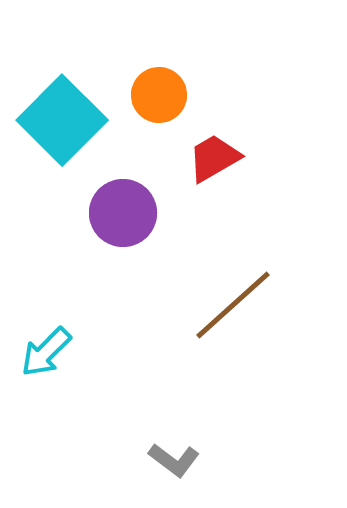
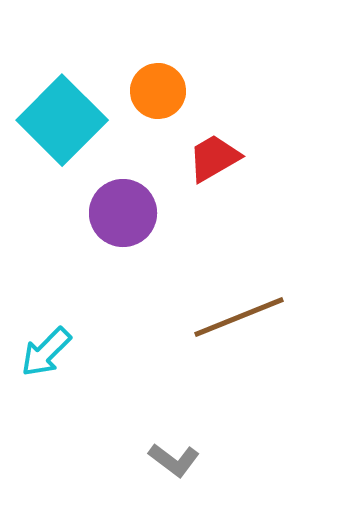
orange circle: moved 1 px left, 4 px up
brown line: moved 6 px right, 12 px down; rotated 20 degrees clockwise
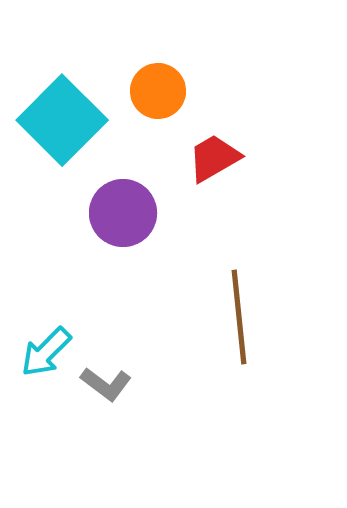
brown line: rotated 74 degrees counterclockwise
gray L-shape: moved 68 px left, 76 px up
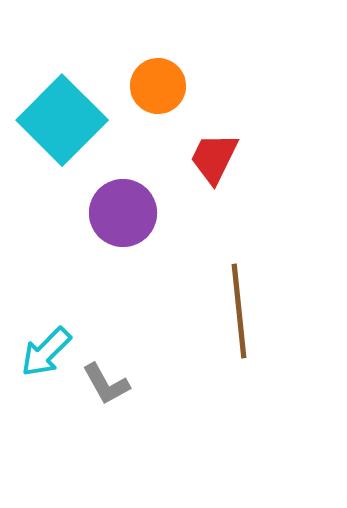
orange circle: moved 5 px up
red trapezoid: rotated 34 degrees counterclockwise
brown line: moved 6 px up
gray L-shape: rotated 24 degrees clockwise
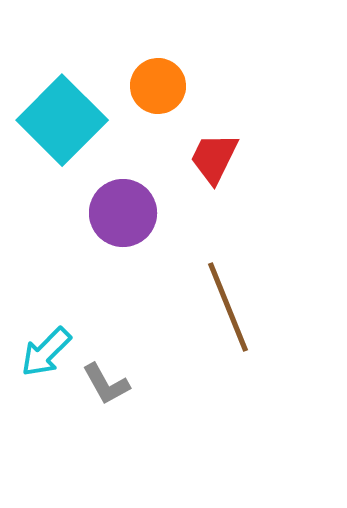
brown line: moved 11 px left, 4 px up; rotated 16 degrees counterclockwise
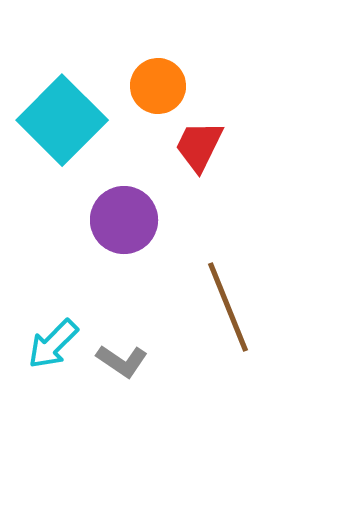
red trapezoid: moved 15 px left, 12 px up
purple circle: moved 1 px right, 7 px down
cyan arrow: moved 7 px right, 8 px up
gray L-shape: moved 16 px right, 23 px up; rotated 27 degrees counterclockwise
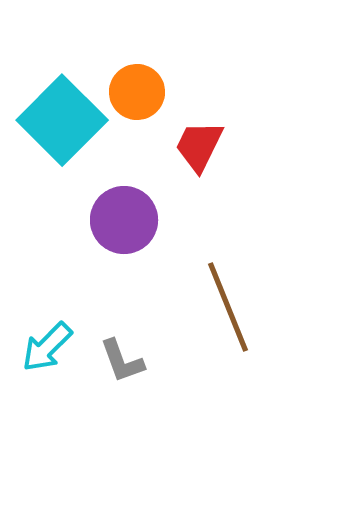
orange circle: moved 21 px left, 6 px down
cyan arrow: moved 6 px left, 3 px down
gray L-shape: rotated 36 degrees clockwise
